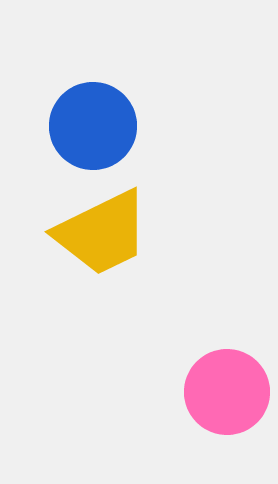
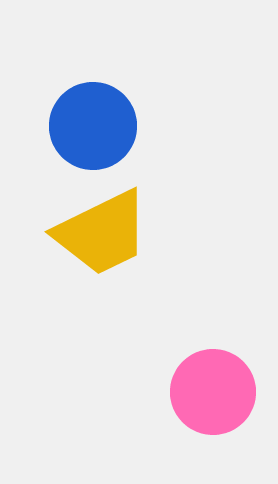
pink circle: moved 14 px left
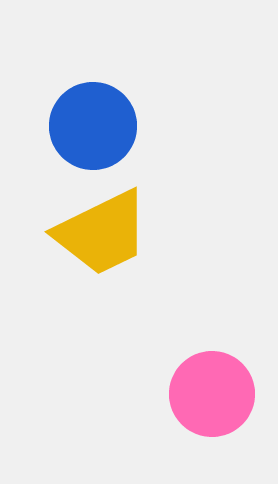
pink circle: moved 1 px left, 2 px down
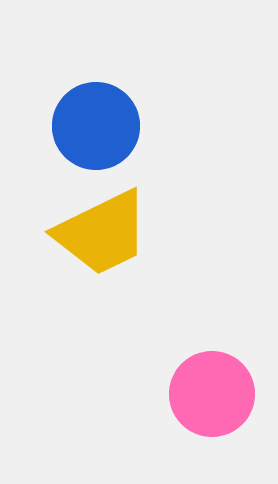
blue circle: moved 3 px right
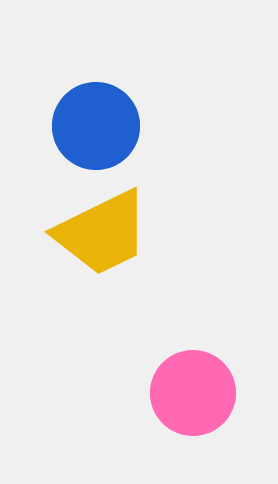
pink circle: moved 19 px left, 1 px up
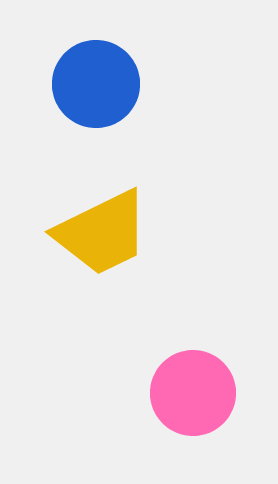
blue circle: moved 42 px up
